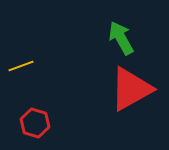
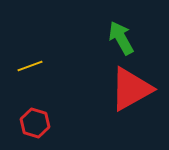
yellow line: moved 9 px right
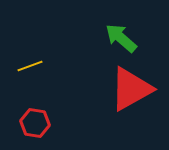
green arrow: rotated 20 degrees counterclockwise
red hexagon: rotated 8 degrees counterclockwise
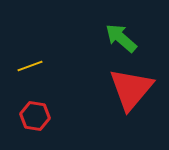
red triangle: rotated 21 degrees counterclockwise
red hexagon: moved 7 px up
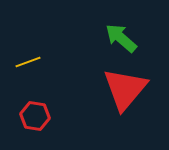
yellow line: moved 2 px left, 4 px up
red triangle: moved 6 px left
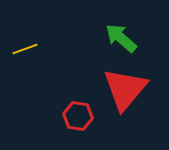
yellow line: moved 3 px left, 13 px up
red hexagon: moved 43 px right
